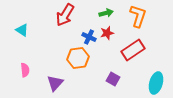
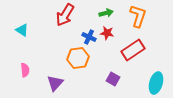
red star: rotated 24 degrees clockwise
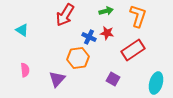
green arrow: moved 2 px up
purple triangle: moved 2 px right, 4 px up
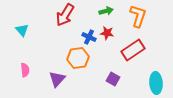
cyan triangle: rotated 16 degrees clockwise
cyan ellipse: rotated 20 degrees counterclockwise
